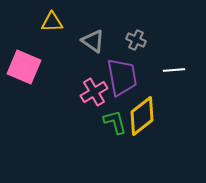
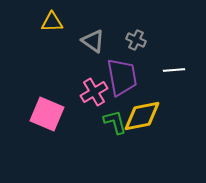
pink square: moved 23 px right, 47 px down
yellow diamond: rotated 27 degrees clockwise
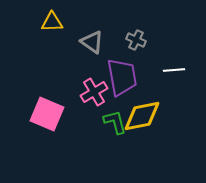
gray triangle: moved 1 px left, 1 px down
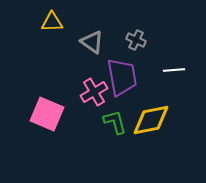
yellow diamond: moved 9 px right, 4 px down
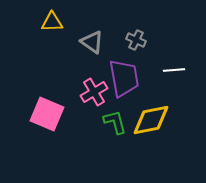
purple trapezoid: moved 2 px right, 1 px down
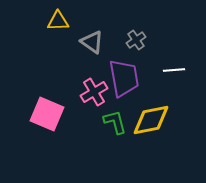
yellow triangle: moved 6 px right, 1 px up
gray cross: rotated 30 degrees clockwise
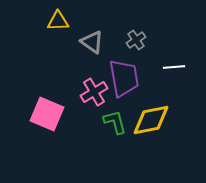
white line: moved 3 px up
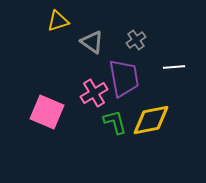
yellow triangle: rotated 15 degrees counterclockwise
pink cross: moved 1 px down
pink square: moved 2 px up
